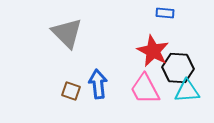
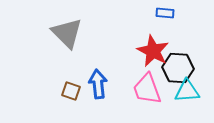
pink trapezoid: moved 2 px right; rotated 8 degrees clockwise
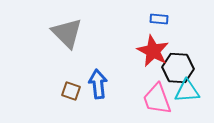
blue rectangle: moved 6 px left, 6 px down
pink trapezoid: moved 10 px right, 10 px down
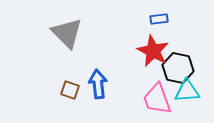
blue rectangle: rotated 12 degrees counterclockwise
black hexagon: rotated 8 degrees clockwise
brown square: moved 1 px left, 1 px up
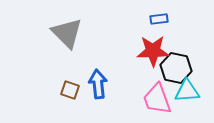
red star: rotated 28 degrees counterclockwise
black hexagon: moved 2 px left
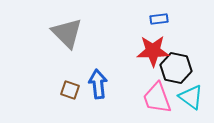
cyan triangle: moved 4 px right, 6 px down; rotated 40 degrees clockwise
pink trapezoid: moved 1 px up
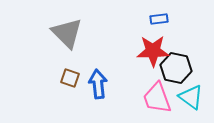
brown square: moved 12 px up
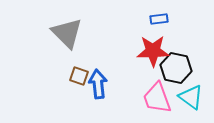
brown square: moved 9 px right, 2 px up
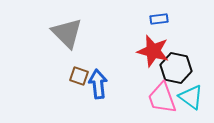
red star: rotated 16 degrees clockwise
pink trapezoid: moved 5 px right
